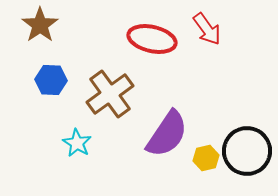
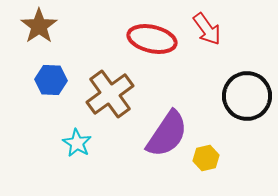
brown star: moved 1 px left, 1 px down
black circle: moved 55 px up
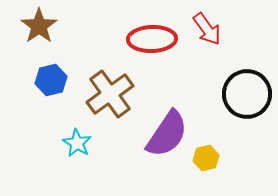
red ellipse: rotated 15 degrees counterclockwise
blue hexagon: rotated 16 degrees counterclockwise
black circle: moved 2 px up
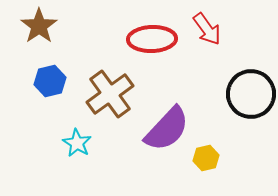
blue hexagon: moved 1 px left, 1 px down
black circle: moved 4 px right
purple semicircle: moved 5 px up; rotated 9 degrees clockwise
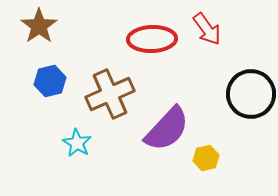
brown cross: rotated 12 degrees clockwise
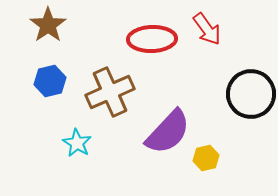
brown star: moved 9 px right, 1 px up
brown cross: moved 2 px up
purple semicircle: moved 1 px right, 3 px down
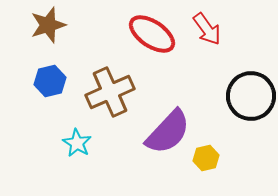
brown star: rotated 18 degrees clockwise
red ellipse: moved 5 px up; rotated 36 degrees clockwise
black circle: moved 2 px down
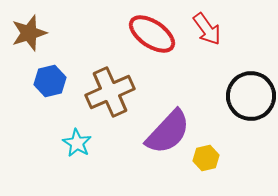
brown star: moved 19 px left, 8 px down
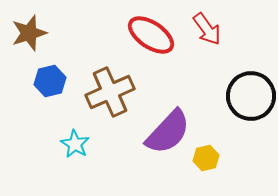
red ellipse: moved 1 px left, 1 px down
cyan star: moved 2 px left, 1 px down
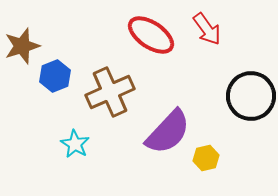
brown star: moved 7 px left, 13 px down
blue hexagon: moved 5 px right, 5 px up; rotated 8 degrees counterclockwise
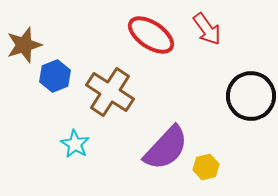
brown star: moved 2 px right, 1 px up
brown cross: rotated 33 degrees counterclockwise
purple semicircle: moved 2 px left, 16 px down
yellow hexagon: moved 9 px down
